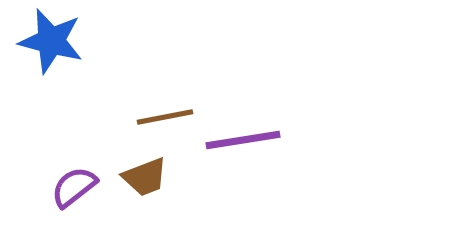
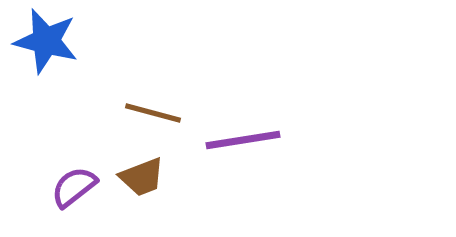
blue star: moved 5 px left
brown line: moved 12 px left, 4 px up; rotated 26 degrees clockwise
brown trapezoid: moved 3 px left
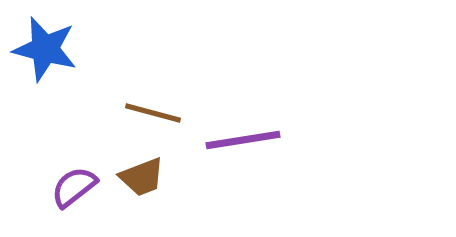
blue star: moved 1 px left, 8 px down
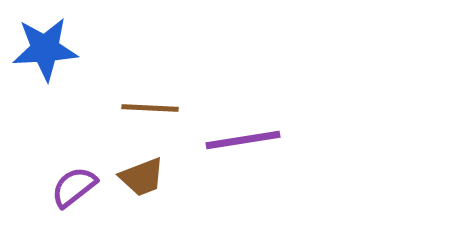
blue star: rotated 18 degrees counterclockwise
brown line: moved 3 px left, 5 px up; rotated 12 degrees counterclockwise
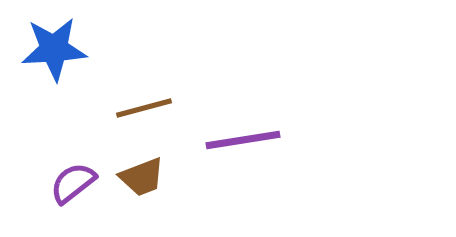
blue star: moved 9 px right
brown line: moved 6 px left; rotated 18 degrees counterclockwise
purple semicircle: moved 1 px left, 4 px up
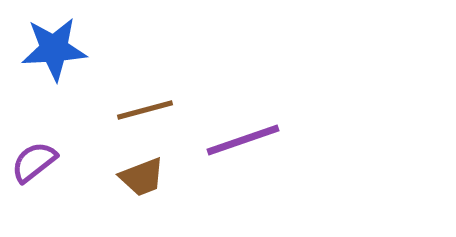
brown line: moved 1 px right, 2 px down
purple line: rotated 10 degrees counterclockwise
purple semicircle: moved 39 px left, 21 px up
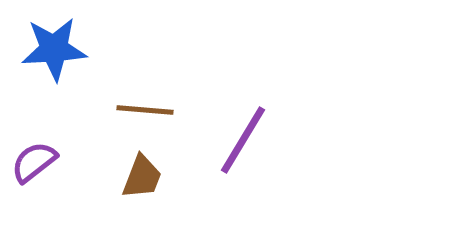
brown line: rotated 20 degrees clockwise
purple line: rotated 40 degrees counterclockwise
brown trapezoid: rotated 48 degrees counterclockwise
